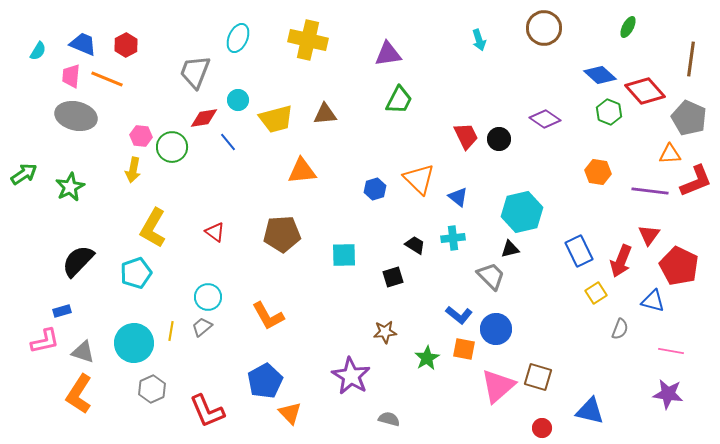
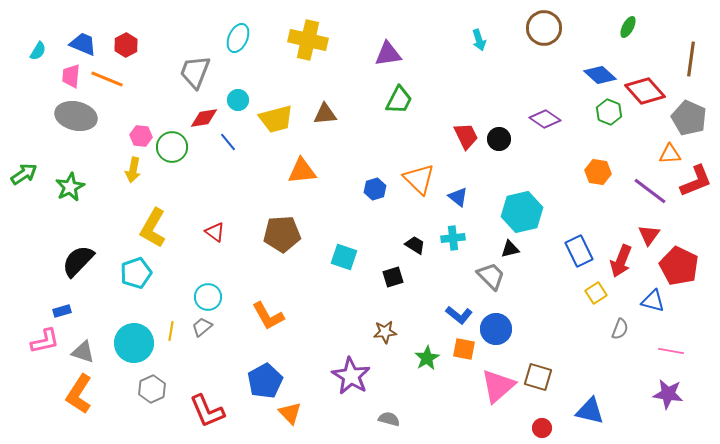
purple line at (650, 191): rotated 30 degrees clockwise
cyan square at (344, 255): moved 2 px down; rotated 20 degrees clockwise
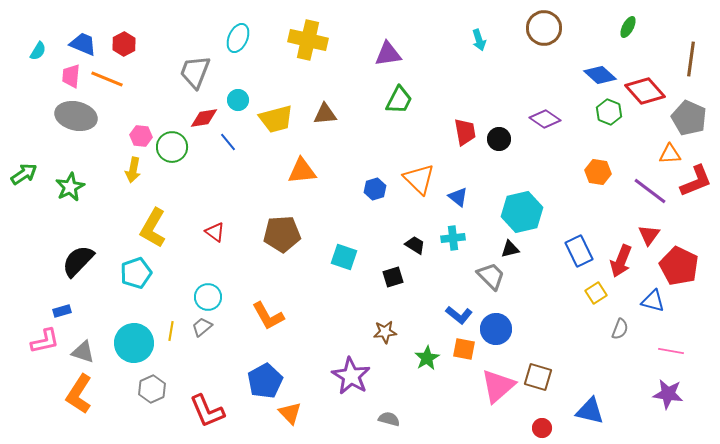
red hexagon at (126, 45): moved 2 px left, 1 px up
red trapezoid at (466, 136): moved 1 px left, 4 px up; rotated 16 degrees clockwise
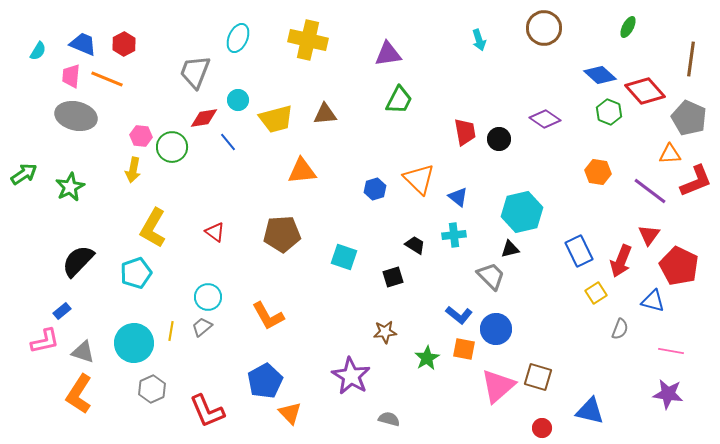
cyan cross at (453, 238): moved 1 px right, 3 px up
blue rectangle at (62, 311): rotated 24 degrees counterclockwise
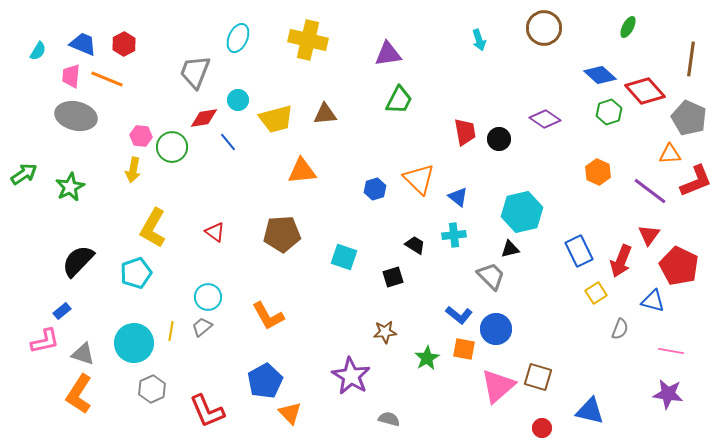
green hexagon at (609, 112): rotated 20 degrees clockwise
orange hexagon at (598, 172): rotated 15 degrees clockwise
gray triangle at (83, 352): moved 2 px down
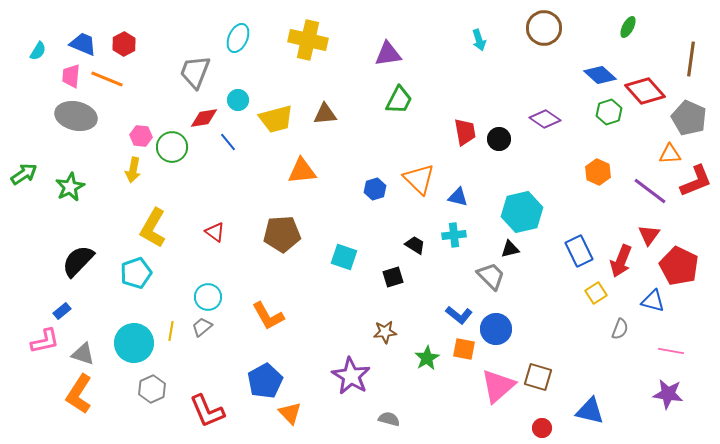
blue triangle at (458, 197): rotated 25 degrees counterclockwise
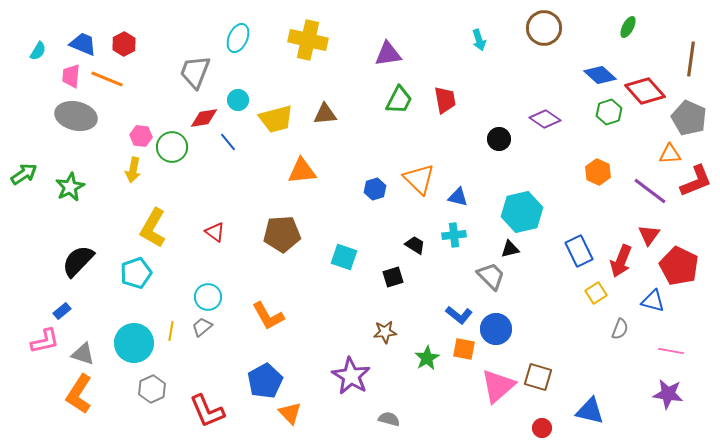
red trapezoid at (465, 132): moved 20 px left, 32 px up
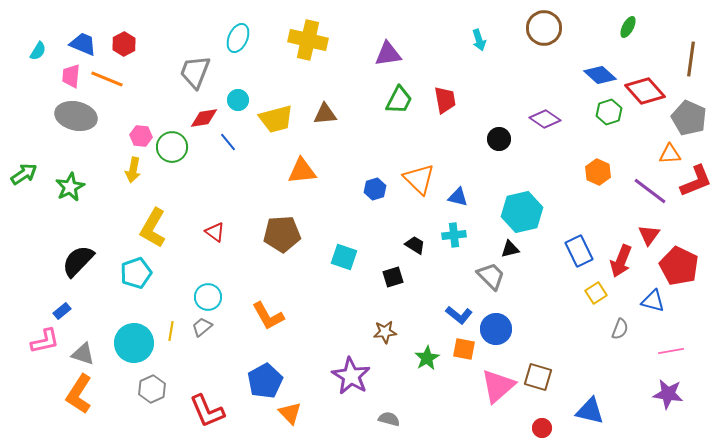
pink line at (671, 351): rotated 20 degrees counterclockwise
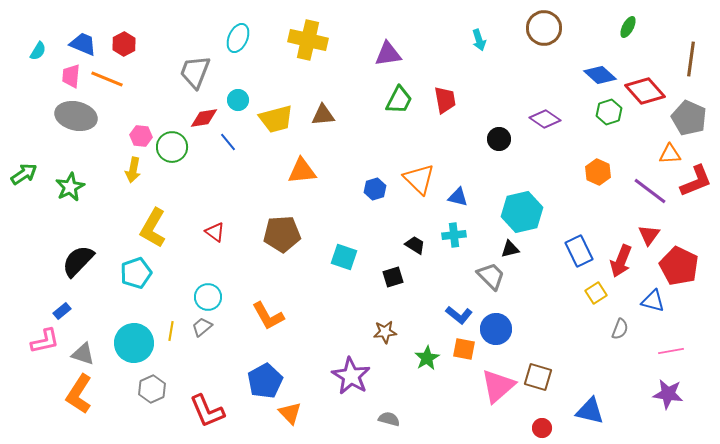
brown triangle at (325, 114): moved 2 px left, 1 px down
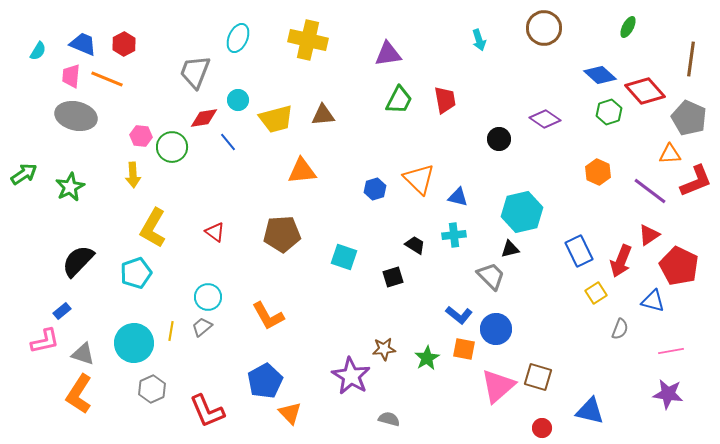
yellow arrow at (133, 170): moved 5 px down; rotated 15 degrees counterclockwise
red triangle at (649, 235): rotated 20 degrees clockwise
brown star at (385, 332): moved 1 px left, 17 px down
